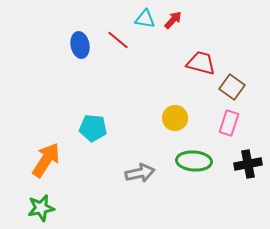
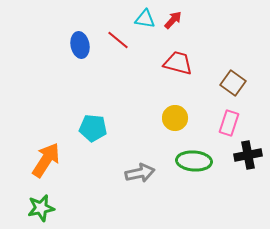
red trapezoid: moved 23 px left
brown square: moved 1 px right, 4 px up
black cross: moved 9 px up
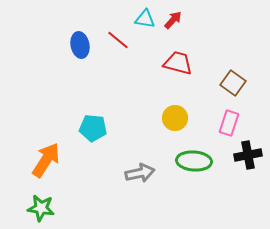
green star: rotated 20 degrees clockwise
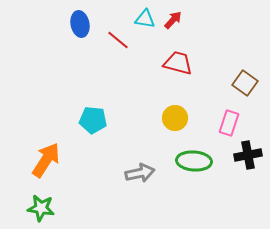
blue ellipse: moved 21 px up
brown square: moved 12 px right
cyan pentagon: moved 8 px up
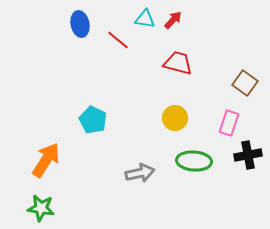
cyan pentagon: rotated 20 degrees clockwise
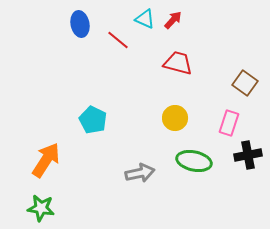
cyan triangle: rotated 15 degrees clockwise
green ellipse: rotated 8 degrees clockwise
